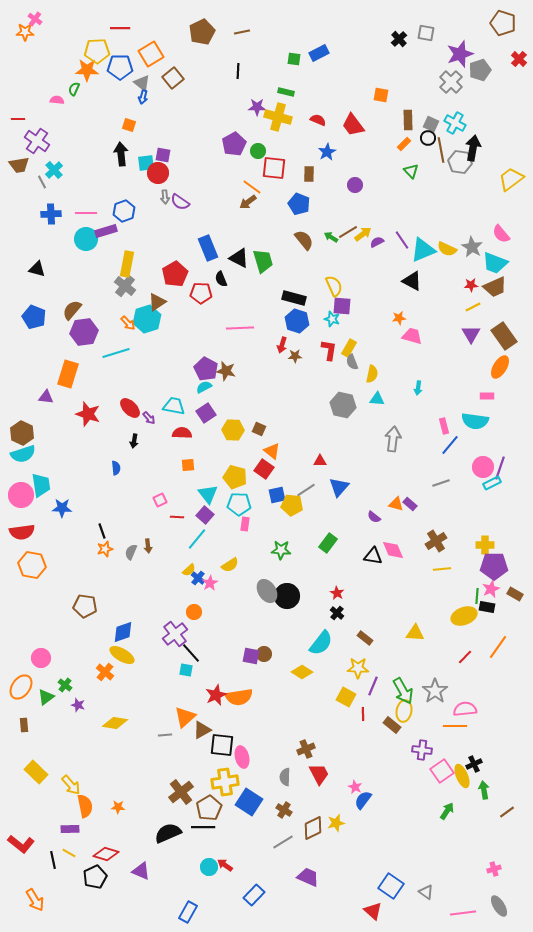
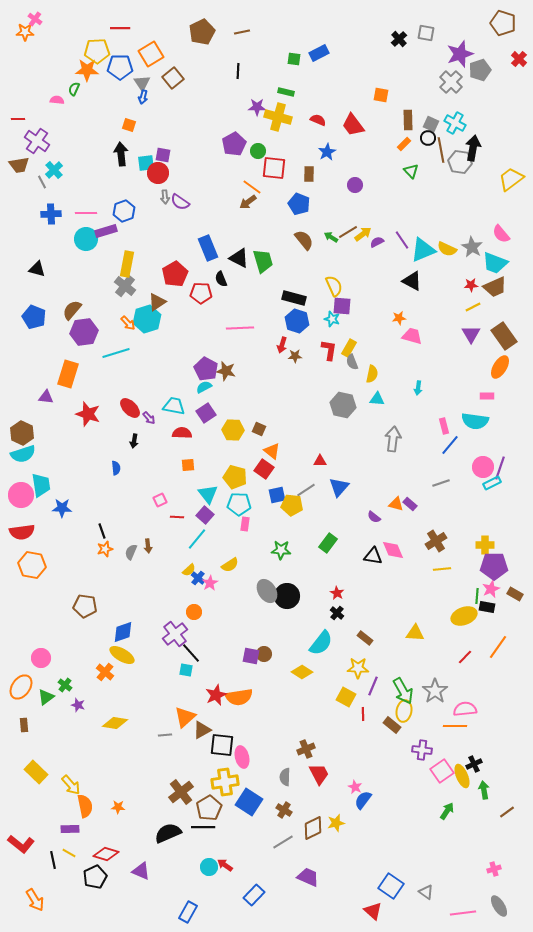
gray triangle at (142, 83): rotated 18 degrees clockwise
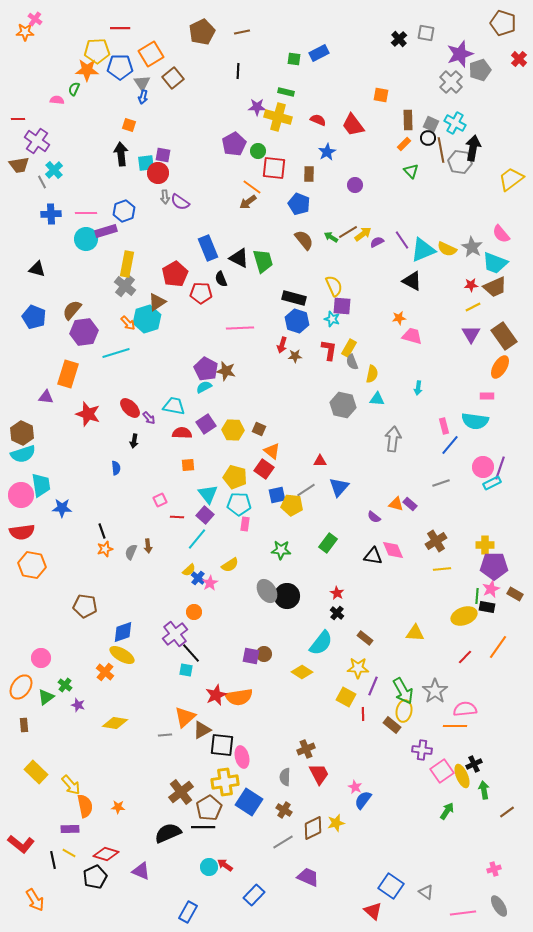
purple square at (206, 413): moved 11 px down
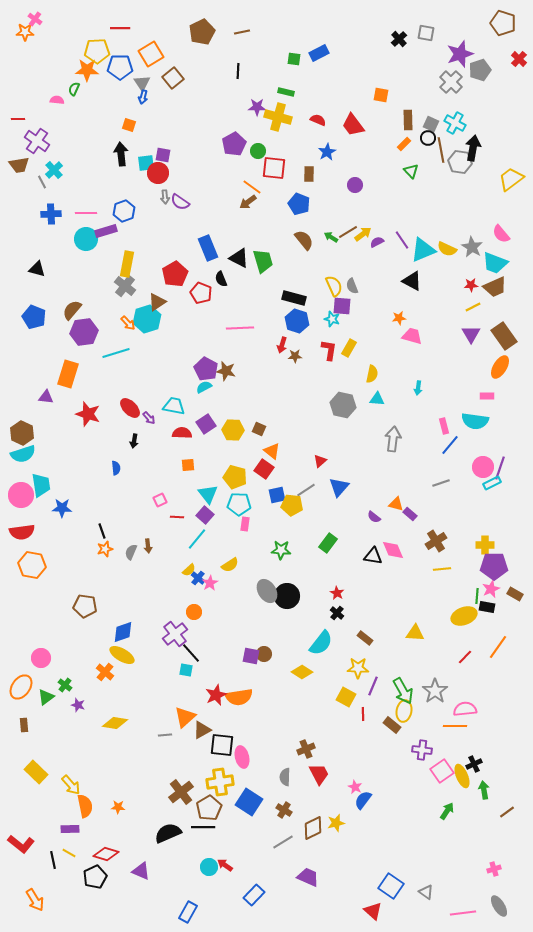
red pentagon at (201, 293): rotated 20 degrees clockwise
gray semicircle at (352, 362): moved 76 px up
red triangle at (320, 461): rotated 40 degrees counterclockwise
purple rectangle at (410, 504): moved 10 px down
yellow cross at (225, 782): moved 5 px left
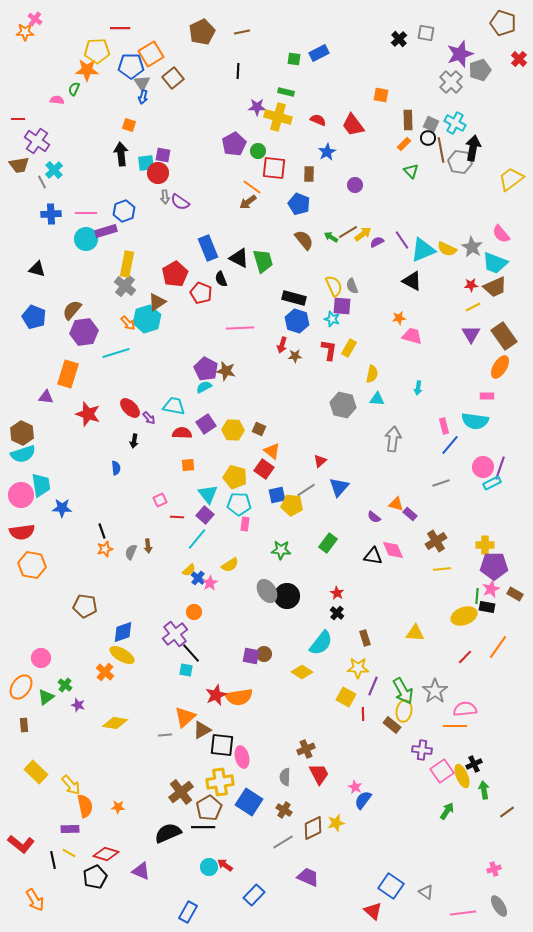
blue pentagon at (120, 67): moved 11 px right, 1 px up
brown rectangle at (365, 638): rotated 35 degrees clockwise
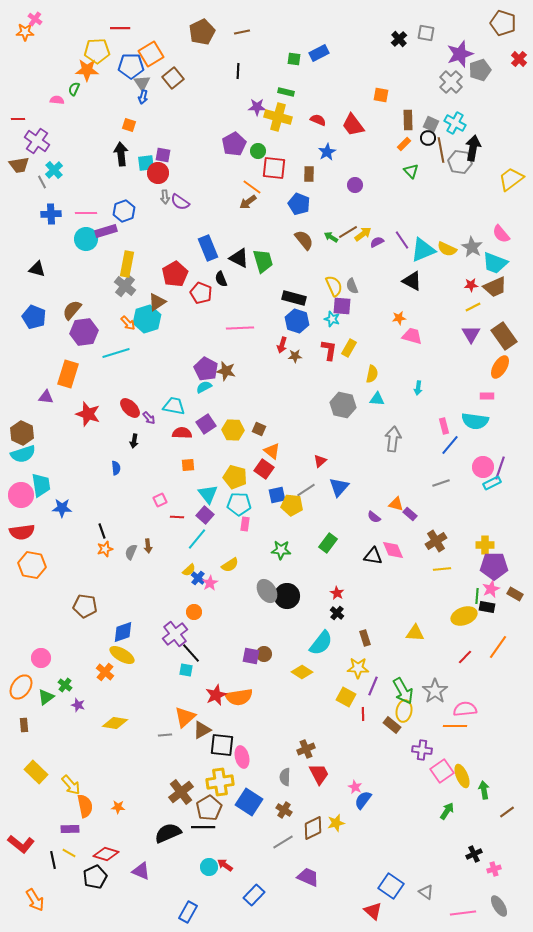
black cross at (474, 764): moved 90 px down
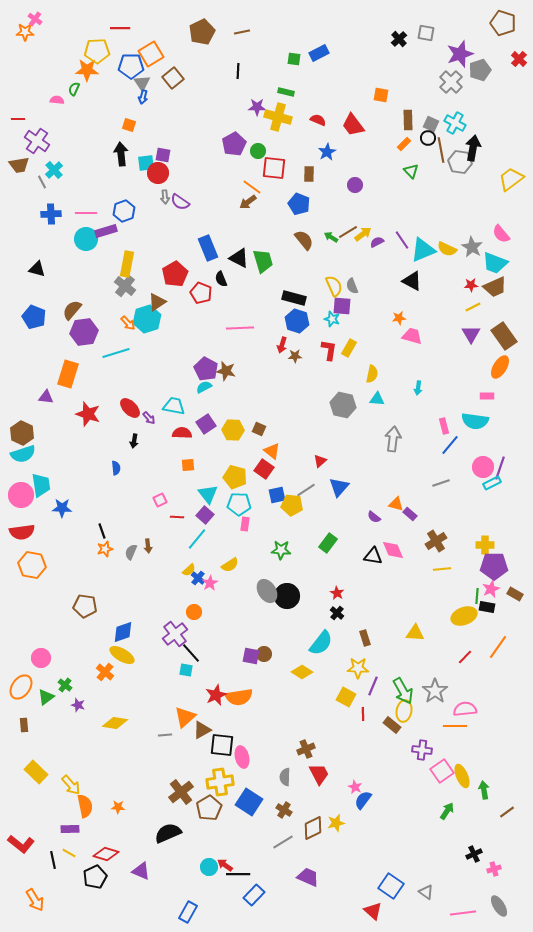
black line at (203, 827): moved 35 px right, 47 px down
